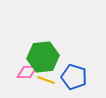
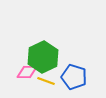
green hexagon: rotated 20 degrees counterclockwise
yellow line: moved 1 px down
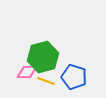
green hexagon: rotated 12 degrees clockwise
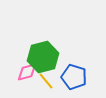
pink diamond: rotated 15 degrees counterclockwise
yellow line: rotated 30 degrees clockwise
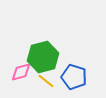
pink diamond: moved 6 px left
yellow line: rotated 12 degrees counterclockwise
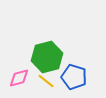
green hexagon: moved 4 px right
pink diamond: moved 2 px left, 6 px down
